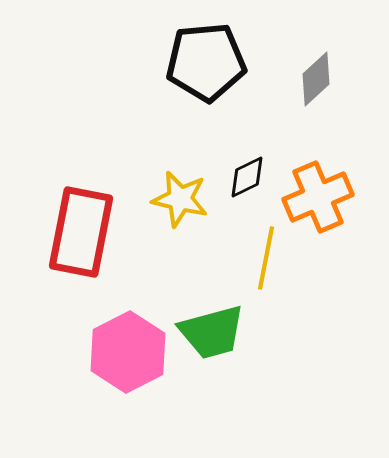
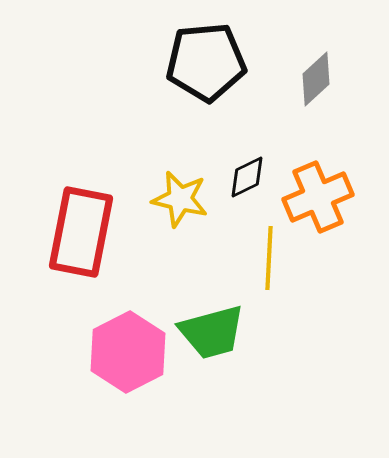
yellow line: moved 3 px right; rotated 8 degrees counterclockwise
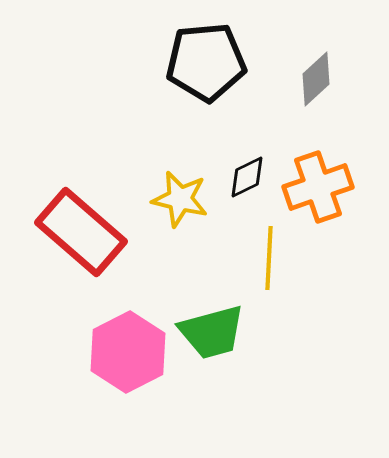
orange cross: moved 10 px up; rotated 4 degrees clockwise
red rectangle: rotated 60 degrees counterclockwise
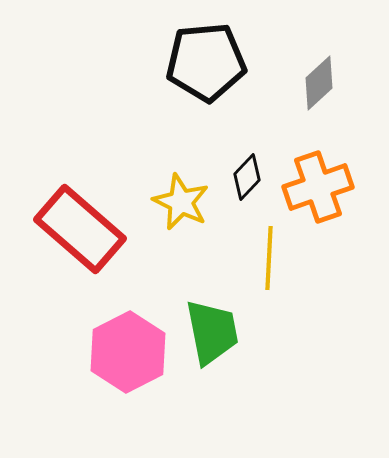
gray diamond: moved 3 px right, 4 px down
black diamond: rotated 21 degrees counterclockwise
yellow star: moved 1 px right, 3 px down; rotated 12 degrees clockwise
red rectangle: moved 1 px left, 3 px up
green trapezoid: rotated 86 degrees counterclockwise
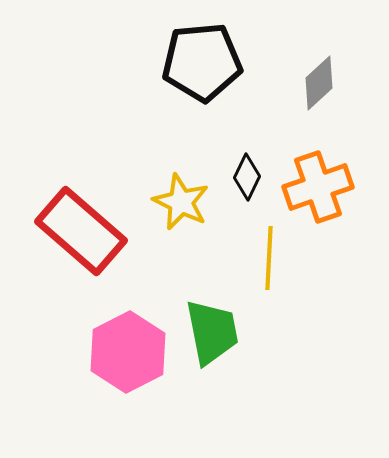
black pentagon: moved 4 px left
black diamond: rotated 18 degrees counterclockwise
red rectangle: moved 1 px right, 2 px down
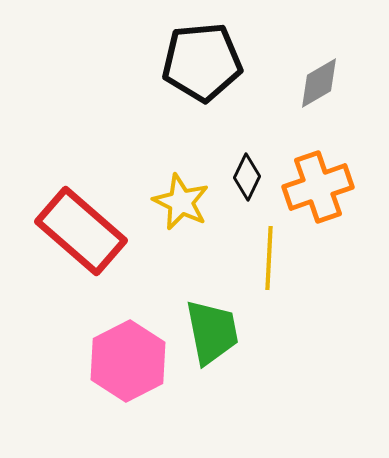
gray diamond: rotated 12 degrees clockwise
pink hexagon: moved 9 px down
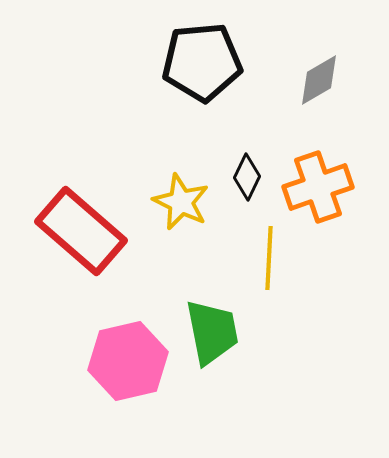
gray diamond: moved 3 px up
pink hexagon: rotated 14 degrees clockwise
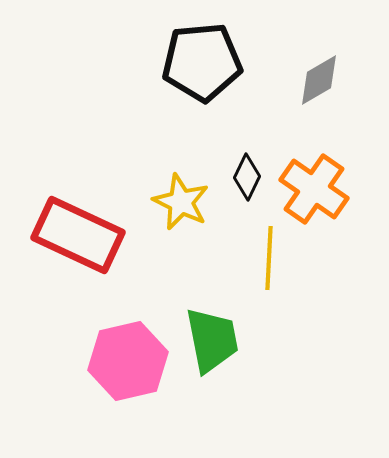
orange cross: moved 4 px left, 2 px down; rotated 36 degrees counterclockwise
red rectangle: moved 3 px left, 4 px down; rotated 16 degrees counterclockwise
green trapezoid: moved 8 px down
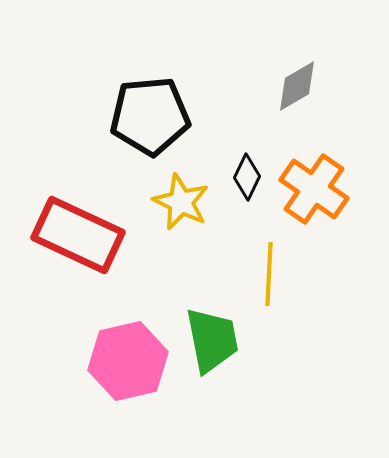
black pentagon: moved 52 px left, 54 px down
gray diamond: moved 22 px left, 6 px down
yellow line: moved 16 px down
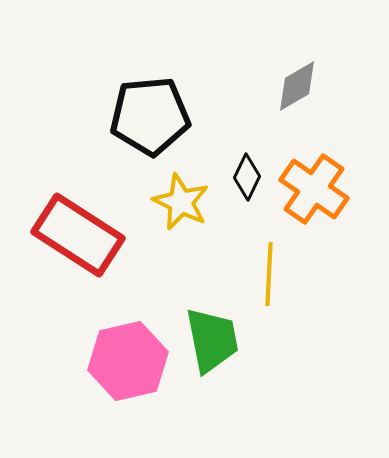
red rectangle: rotated 8 degrees clockwise
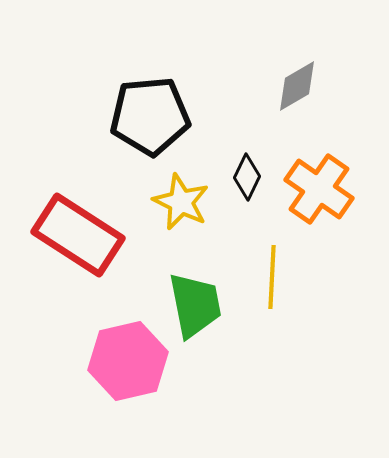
orange cross: moved 5 px right
yellow line: moved 3 px right, 3 px down
green trapezoid: moved 17 px left, 35 px up
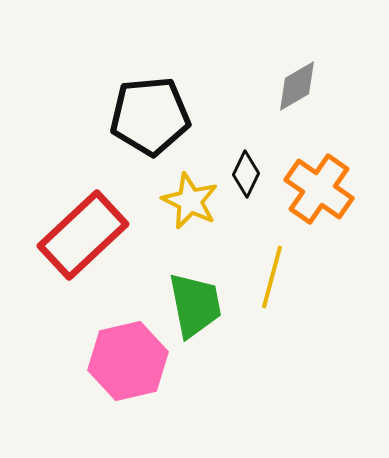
black diamond: moved 1 px left, 3 px up
yellow star: moved 9 px right, 1 px up
red rectangle: moved 5 px right; rotated 76 degrees counterclockwise
yellow line: rotated 12 degrees clockwise
